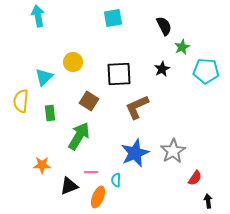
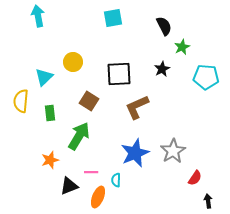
cyan pentagon: moved 6 px down
orange star: moved 8 px right, 5 px up; rotated 18 degrees counterclockwise
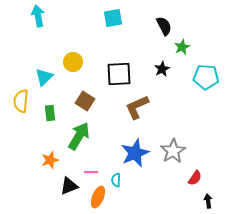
brown square: moved 4 px left
